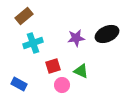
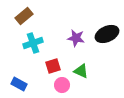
purple star: rotated 18 degrees clockwise
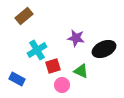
black ellipse: moved 3 px left, 15 px down
cyan cross: moved 4 px right, 7 px down; rotated 12 degrees counterclockwise
blue rectangle: moved 2 px left, 5 px up
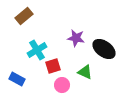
black ellipse: rotated 60 degrees clockwise
green triangle: moved 4 px right, 1 px down
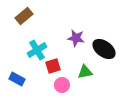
green triangle: rotated 35 degrees counterclockwise
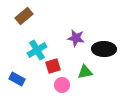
black ellipse: rotated 35 degrees counterclockwise
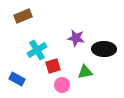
brown rectangle: moved 1 px left; rotated 18 degrees clockwise
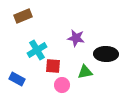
black ellipse: moved 2 px right, 5 px down
red square: rotated 21 degrees clockwise
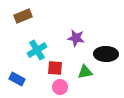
red square: moved 2 px right, 2 px down
pink circle: moved 2 px left, 2 px down
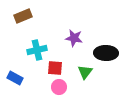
purple star: moved 2 px left
cyan cross: rotated 18 degrees clockwise
black ellipse: moved 1 px up
green triangle: rotated 42 degrees counterclockwise
blue rectangle: moved 2 px left, 1 px up
pink circle: moved 1 px left
